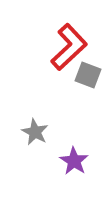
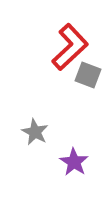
red L-shape: moved 1 px right
purple star: moved 1 px down
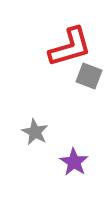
red L-shape: rotated 27 degrees clockwise
gray square: moved 1 px right, 1 px down
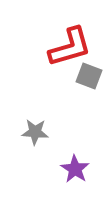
gray star: rotated 24 degrees counterclockwise
purple star: moved 1 px right, 7 px down
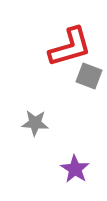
gray star: moved 9 px up
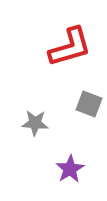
gray square: moved 28 px down
purple star: moved 5 px left; rotated 8 degrees clockwise
